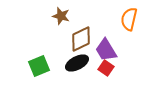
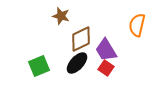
orange semicircle: moved 8 px right, 6 px down
black ellipse: rotated 20 degrees counterclockwise
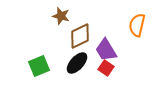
brown diamond: moved 1 px left, 3 px up
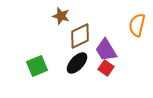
green square: moved 2 px left
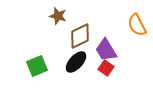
brown star: moved 3 px left
orange semicircle: rotated 40 degrees counterclockwise
black ellipse: moved 1 px left, 1 px up
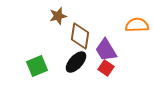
brown star: rotated 30 degrees counterclockwise
orange semicircle: rotated 115 degrees clockwise
brown diamond: rotated 56 degrees counterclockwise
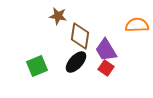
brown star: rotated 24 degrees clockwise
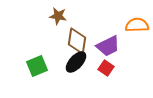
brown diamond: moved 3 px left, 5 px down
purple trapezoid: moved 2 px right, 4 px up; rotated 85 degrees counterclockwise
